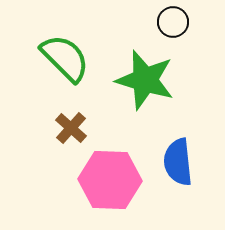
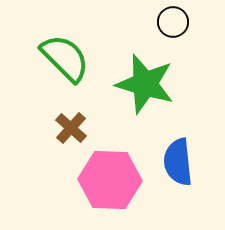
green star: moved 4 px down
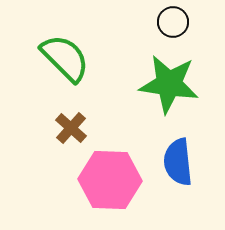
green star: moved 24 px right; rotated 8 degrees counterclockwise
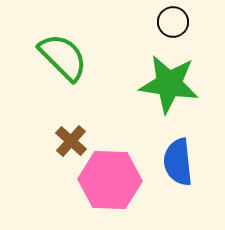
green semicircle: moved 2 px left, 1 px up
brown cross: moved 13 px down
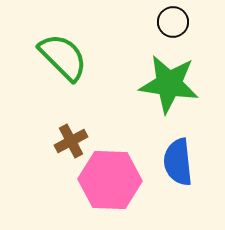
brown cross: rotated 20 degrees clockwise
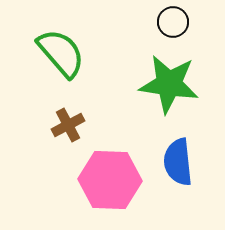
green semicircle: moved 2 px left, 4 px up; rotated 4 degrees clockwise
brown cross: moved 3 px left, 16 px up
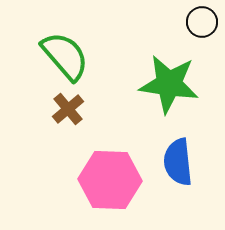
black circle: moved 29 px right
green semicircle: moved 4 px right, 3 px down
brown cross: moved 16 px up; rotated 12 degrees counterclockwise
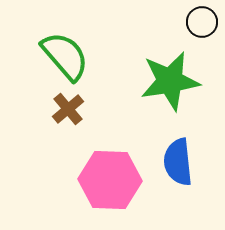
green star: moved 1 px right, 3 px up; rotated 18 degrees counterclockwise
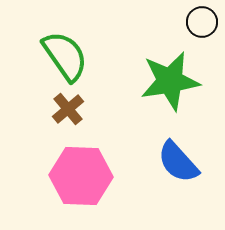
green semicircle: rotated 6 degrees clockwise
blue semicircle: rotated 36 degrees counterclockwise
pink hexagon: moved 29 px left, 4 px up
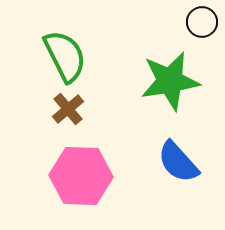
green semicircle: rotated 8 degrees clockwise
